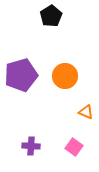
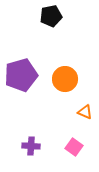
black pentagon: rotated 20 degrees clockwise
orange circle: moved 3 px down
orange triangle: moved 1 px left
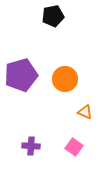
black pentagon: moved 2 px right
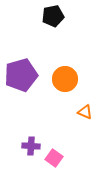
pink square: moved 20 px left, 11 px down
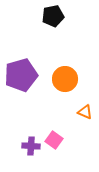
pink square: moved 18 px up
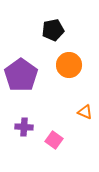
black pentagon: moved 14 px down
purple pentagon: rotated 20 degrees counterclockwise
orange circle: moved 4 px right, 14 px up
purple cross: moved 7 px left, 19 px up
